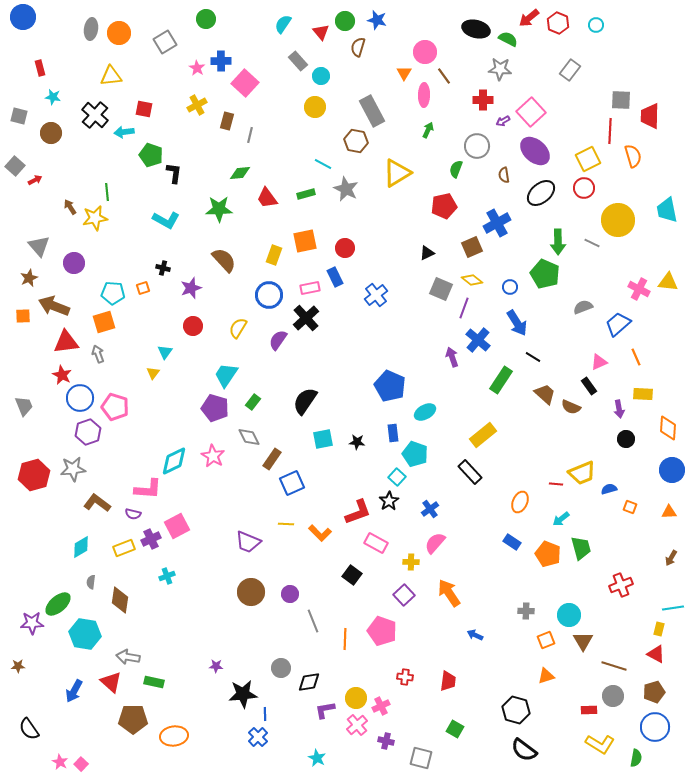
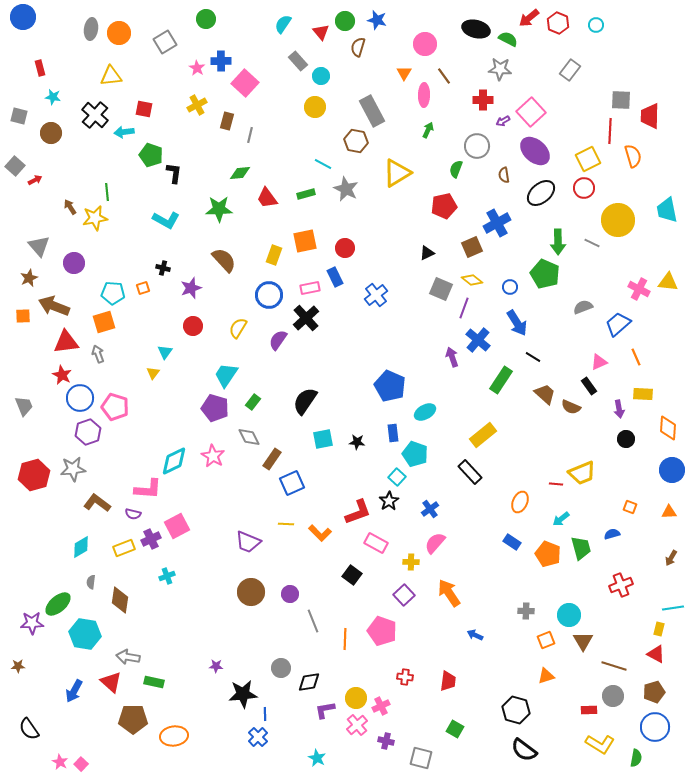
pink circle at (425, 52): moved 8 px up
blue semicircle at (609, 489): moved 3 px right, 45 px down
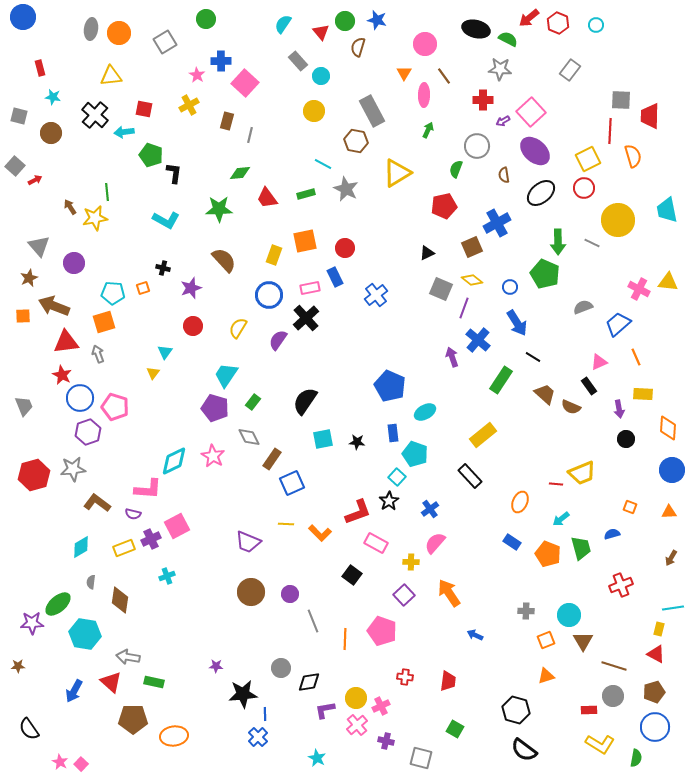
pink star at (197, 68): moved 7 px down
yellow cross at (197, 105): moved 8 px left
yellow circle at (315, 107): moved 1 px left, 4 px down
black rectangle at (470, 472): moved 4 px down
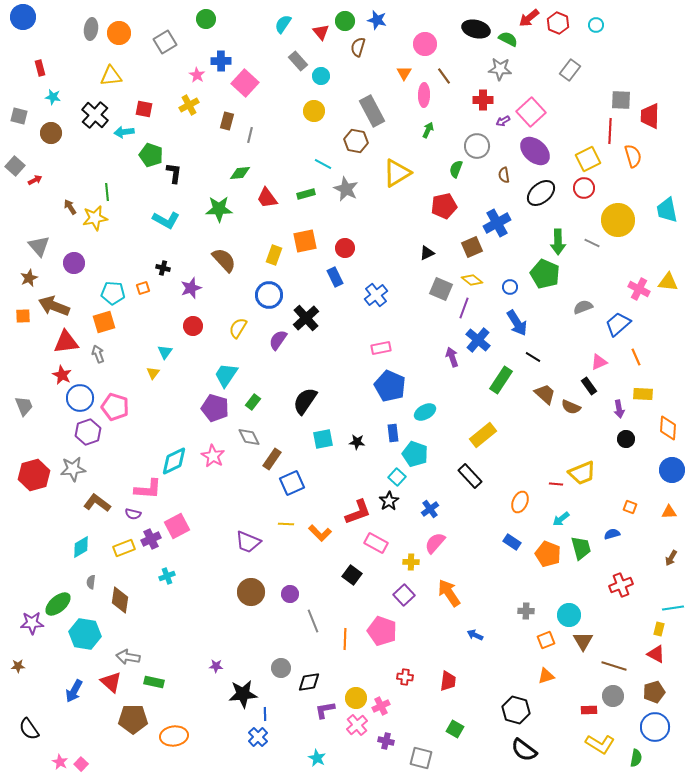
pink rectangle at (310, 288): moved 71 px right, 60 px down
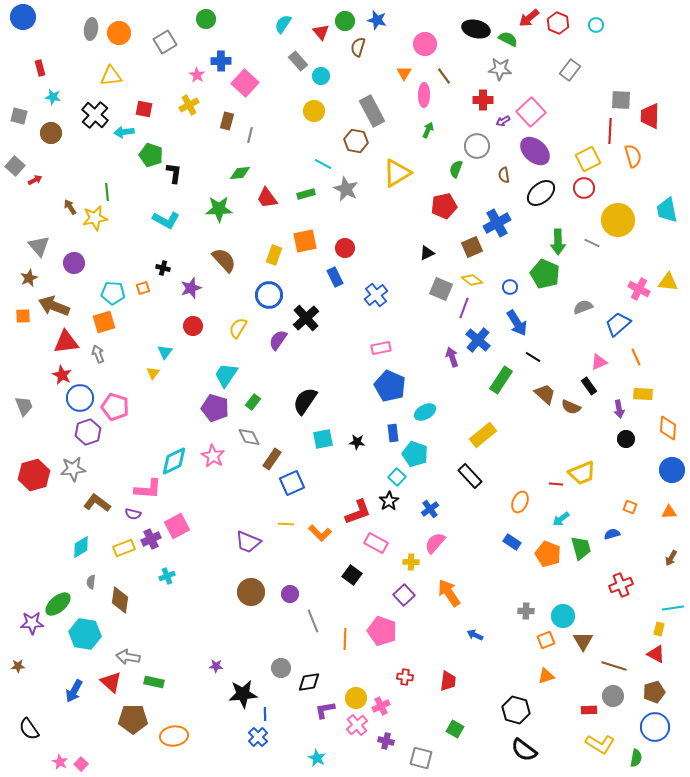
cyan circle at (569, 615): moved 6 px left, 1 px down
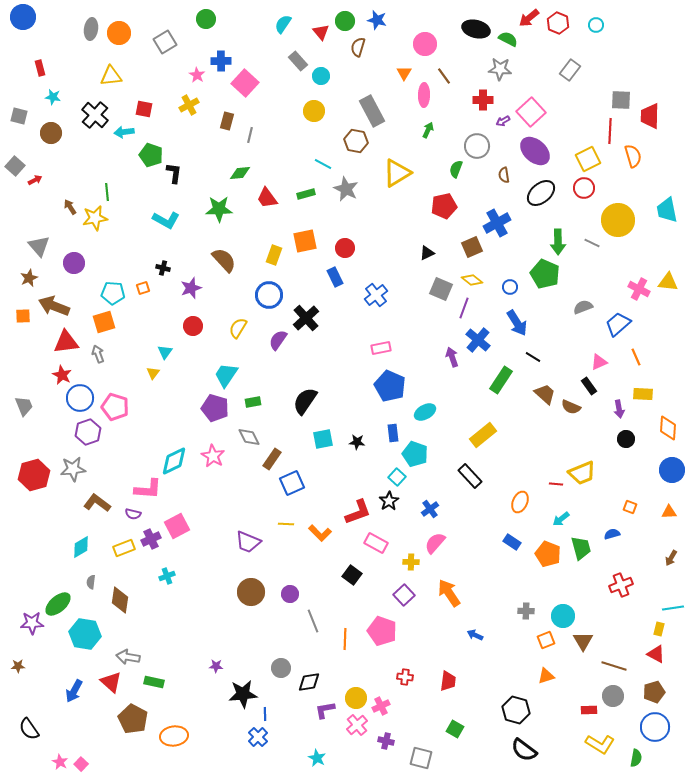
green rectangle at (253, 402): rotated 42 degrees clockwise
brown pentagon at (133, 719): rotated 28 degrees clockwise
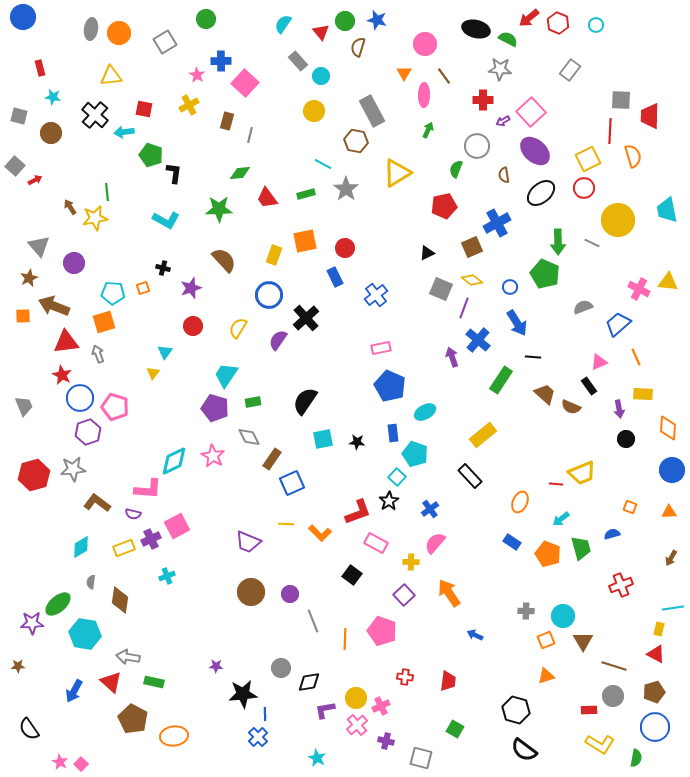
gray star at (346, 189): rotated 10 degrees clockwise
black line at (533, 357): rotated 28 degrees counterclockwise
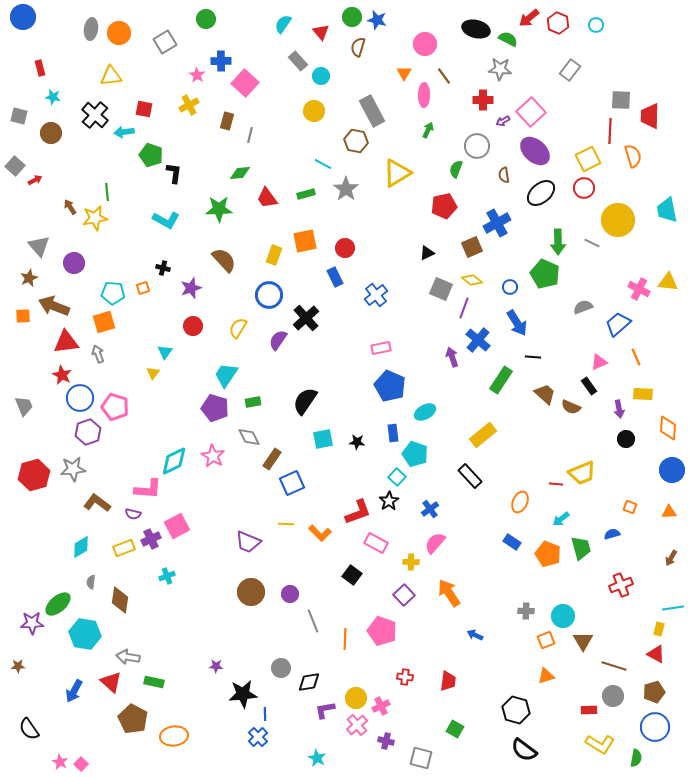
green circle at (345, 21): moved 7 px right, 4 px up
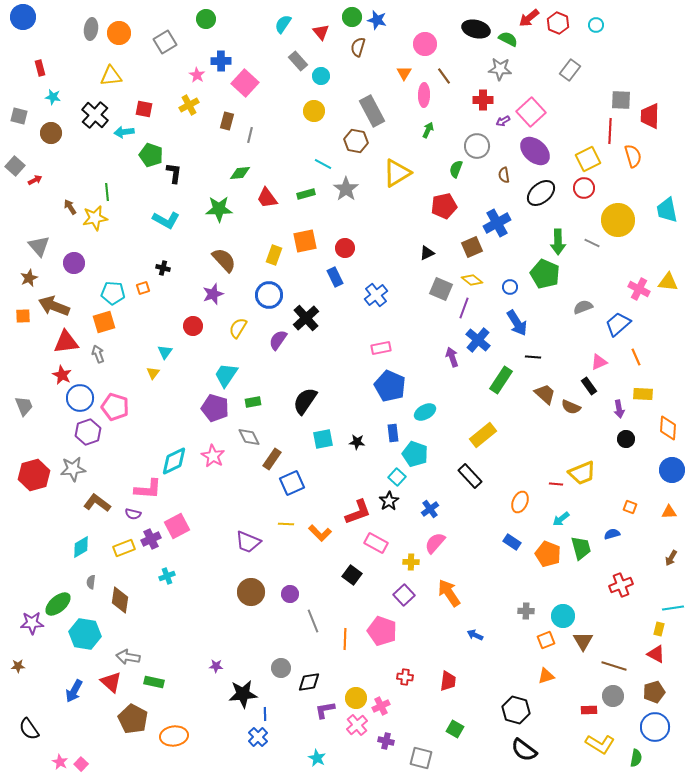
purple star at (191, 288): moved 22 px right, 6 px down
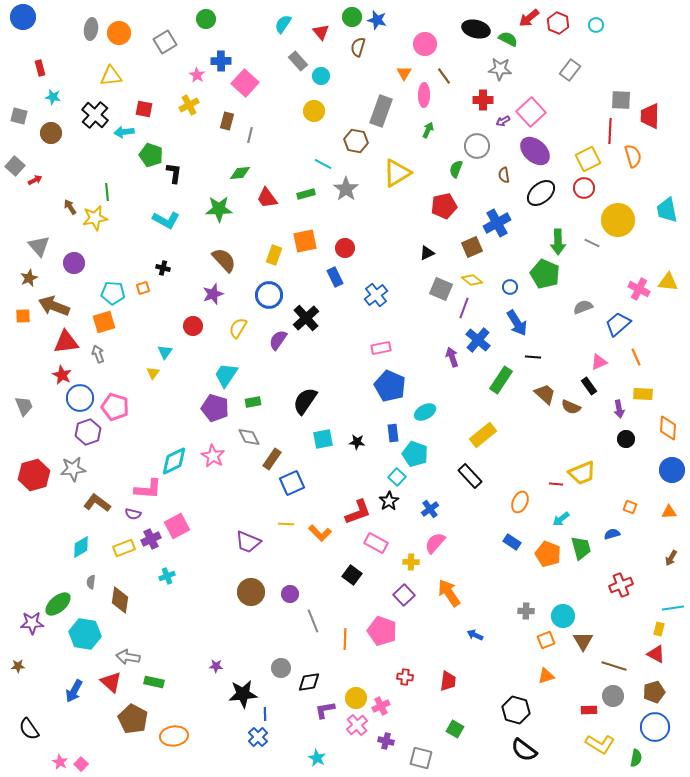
gray rectangle at (372, 111): moved 9 px right; rotated 48 degrees clockwise
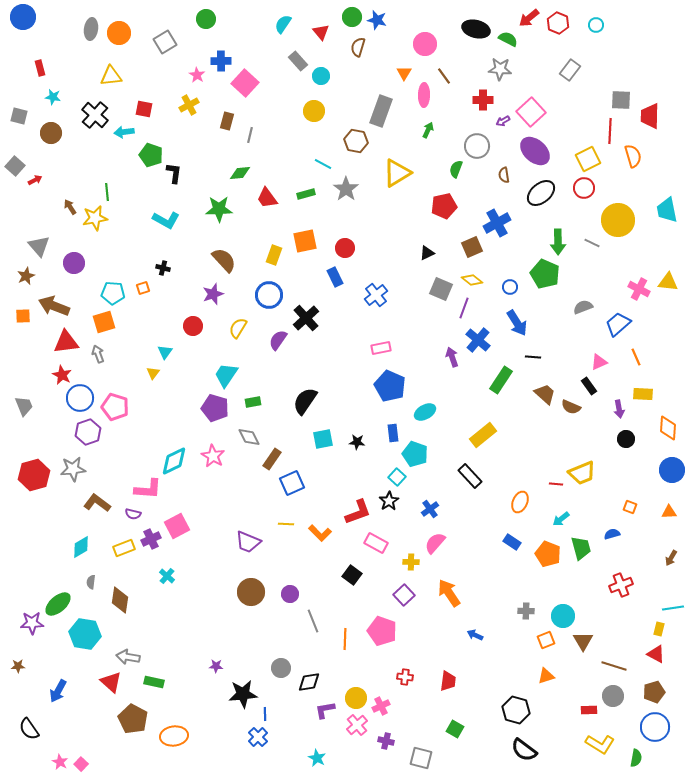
brown star at (29, 278): moved 3 px left, 2 px up
cyan cross at (167, 576): rotated 28 degrees counterclockwise
blue arrow at (74, 691): moved 16 px left
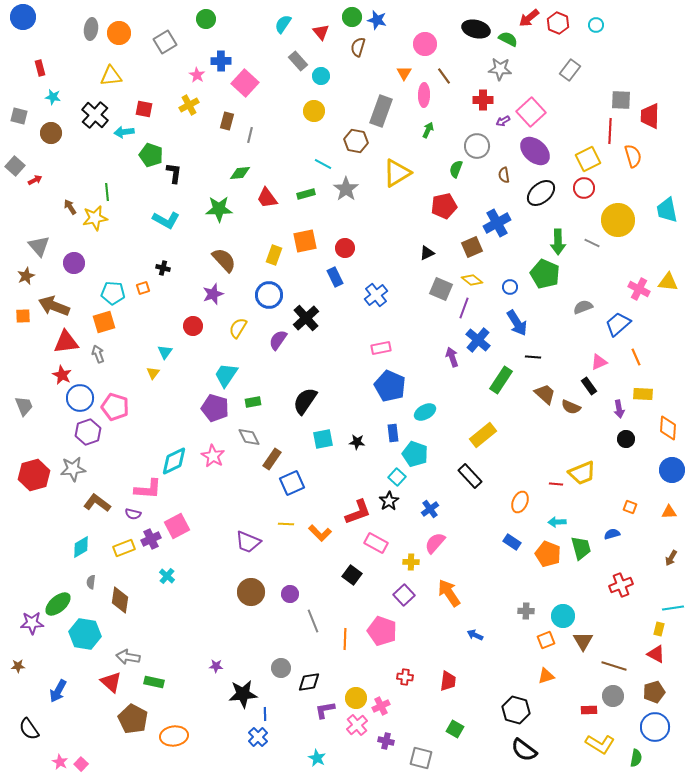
cyan arrow at (561, 519): moved 4 px left, 3 px down; rotated 36 degrees clockwise
